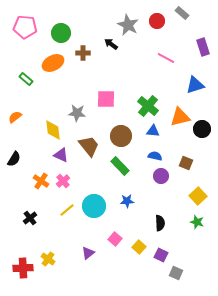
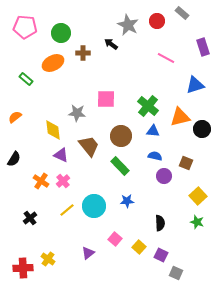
purple circle at (161, 176): moved 3 px right
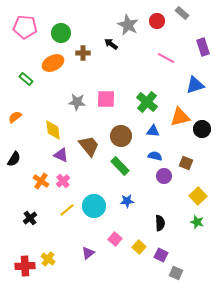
green cross at (148, 106): moved 1 px left, 4 px up
gray star at (77, 113): moved 11 px up
red cross at (23, 268): moved 2 px right, 2 px up
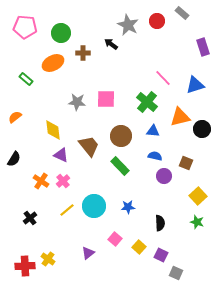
pink line at (166, 58): moved 3 px left, 20 px down; rotated 18 degrees clockwise
blue star at (127, 201): moved 1 px right, 6 px down
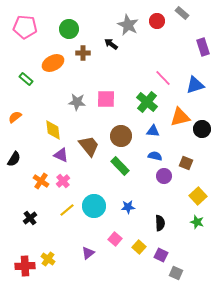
green circle at (61, 33): moved 8 px right, 4 px up
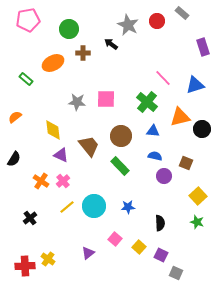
pink pentagon at (25, 27): moved 3 px right, 7 px up; rotated 15 degrees counterclockwise
yellow line at (67, 210): moved 3 px up
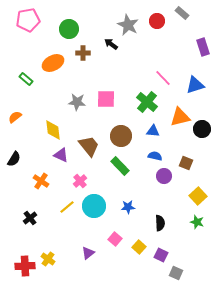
pink cross at (63, 181): moved 17 px right
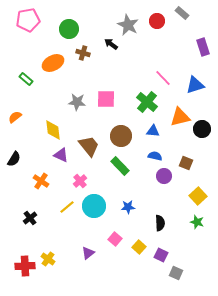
brown cross at (83, 53): rotated 16 degrees clockwise
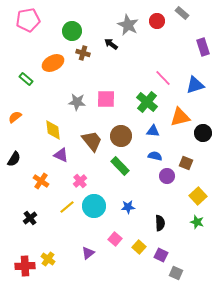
green circle at (69, 29): moved 3 px right, 2 px down
black circle at (202, 129): moved 1 px right, 4 px down
brown trapezoid at (89, 146): moved 3 px right, 5 px up
purple circle at (164, 176): moved 3 px right
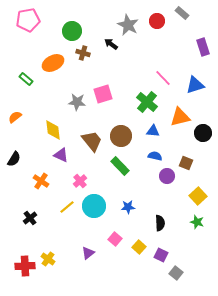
pink square at (106, 99): moved 3 px left, 5 px up; rotated 18 degrees counterclockwise
gray square at (176, 273): rotated 16 degrees clockwise
